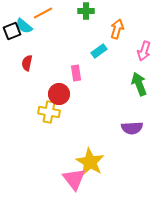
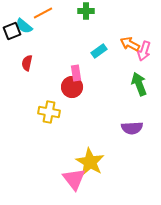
orange arrow: moved 13 px right, 15 px down; rotated 78 degrees counterclockwise
red circle: moved 13 px right, 7 px up
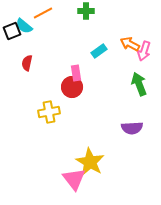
yellow cross: rotated 20 degrees counterclockwise
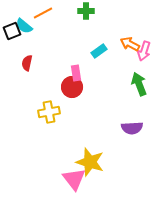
yellow star: rotated 12 degrees counterclockwise
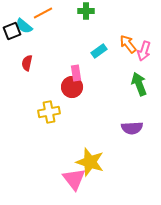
orange arrow: moved 2 px left; rotated 24 degrees clockwise
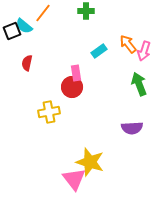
orange line: rotated 24 degrees counterclockwise
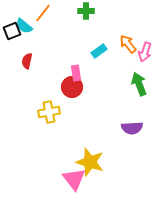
pink arrow: moved 1 px right, 1 px down
red semicircle: moved 2 px up
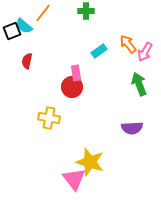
pink arrow: rotated 12 degrees clockwise
yellow cross: moved 6 px down; rotated 20 degrees clockwise
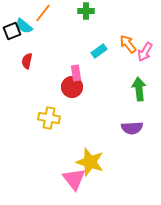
green arrow: moved 5 px down; rotated 15 degrees clockwise
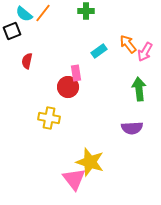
cyan semicircle: moved 12 px up
red circle: moved 4 px left
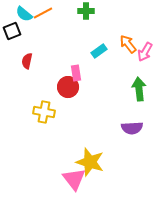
orange line: rotated 24 degrees clockwise
yellow cross: moved 5 px left, 6 px up
